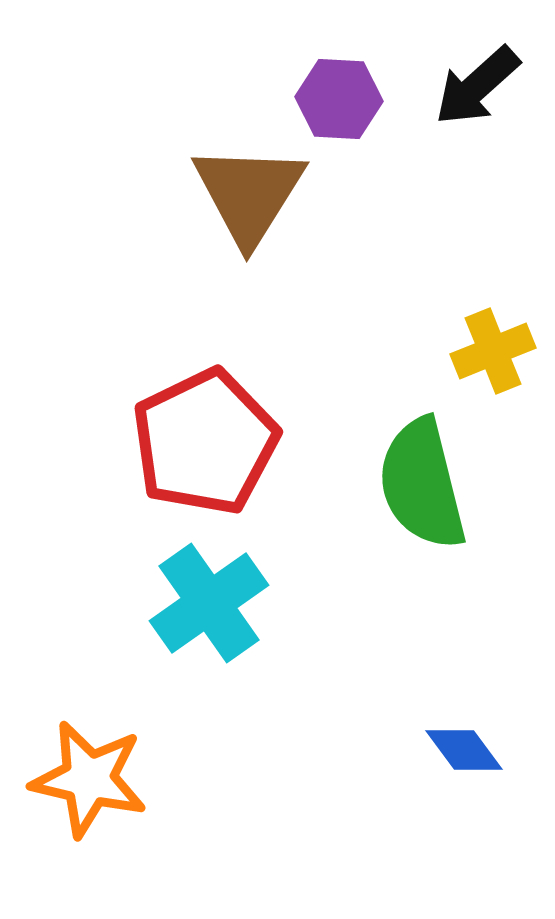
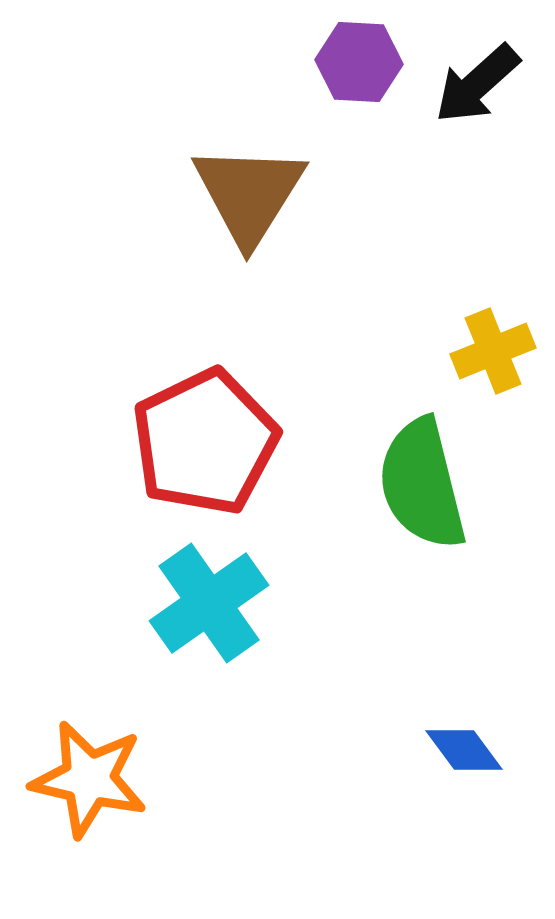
black arrow: moved 2 px up
purple hexagon: moved 20 px right, 37 px up
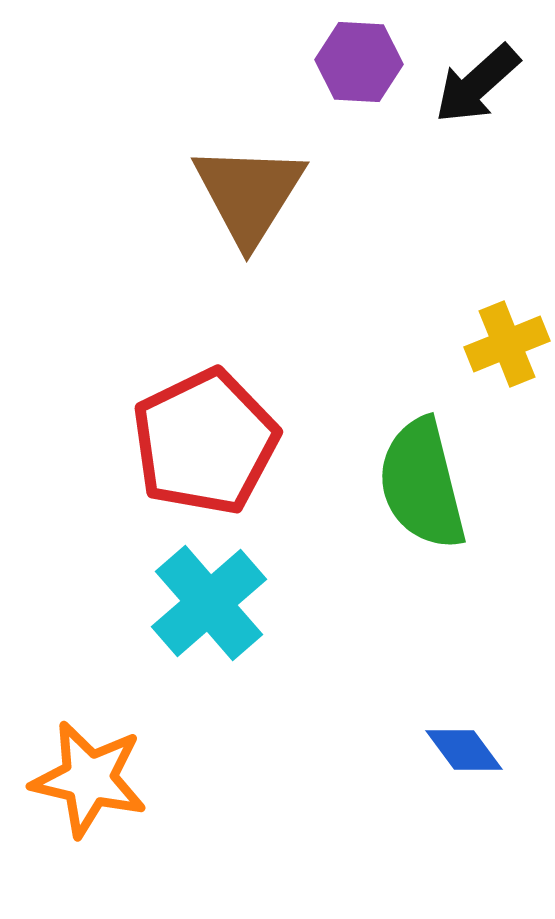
yellow cross: moved 14 px right, 7 px up
cyan cross: rotated 6 degrees counterclockwise
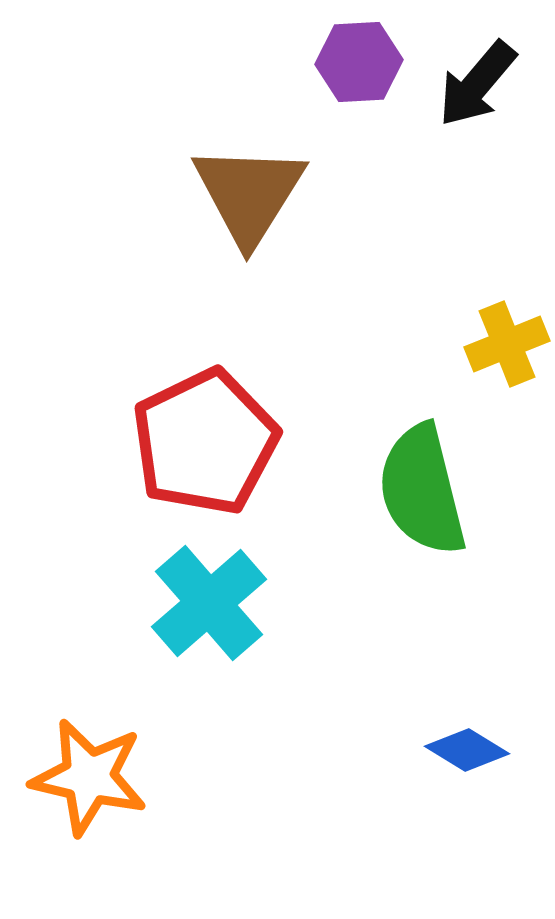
purple hexagon: rotated 6 degrees counterclockwise
black arrow: rotated 8 degrees counterclockwise
green semicircle: moved 6 px down
blue diamond: moved 3 px right; rotated 22 degrees counterclockwise
orange star: moved 2 px up
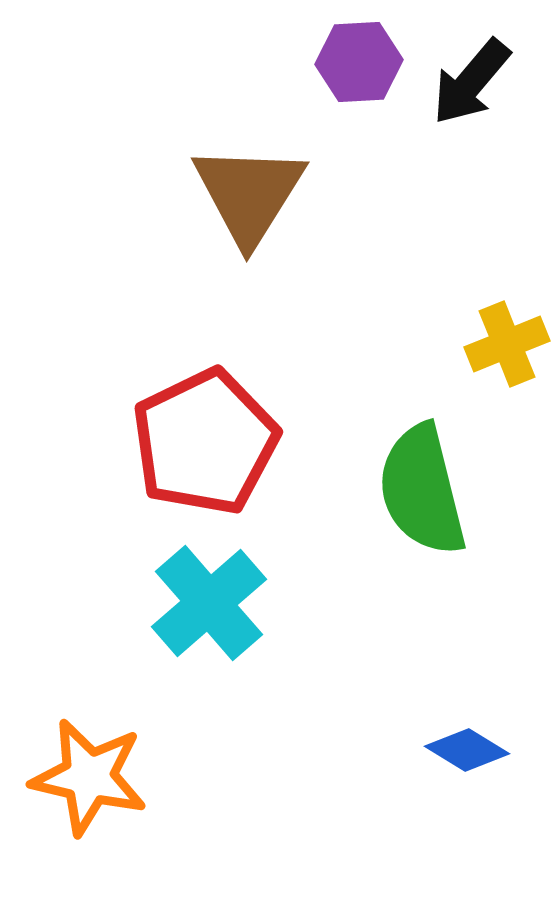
black arrow: moved 6 px left, 2 px up
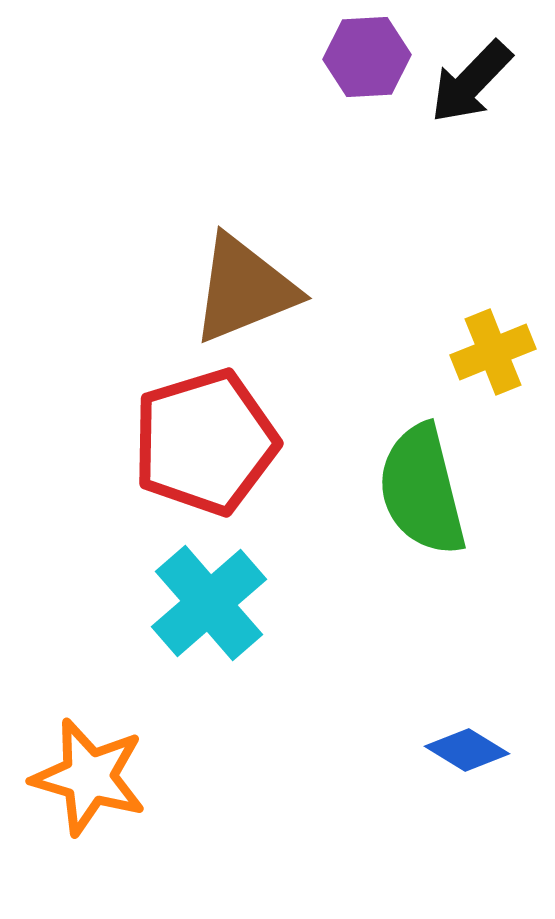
purple hexagon: moved 8 px right, 5 px up
black arrow: rotated 4 degrees clockwise
brown triangle: moved 5 px left, 95 px down; rotated 36 degrees clockwise
yellow cross: moved 14 px left, 8 px down
red pentagon: rotated 9 degrees clockwise
orange star: rotated 3 degrees clockwise
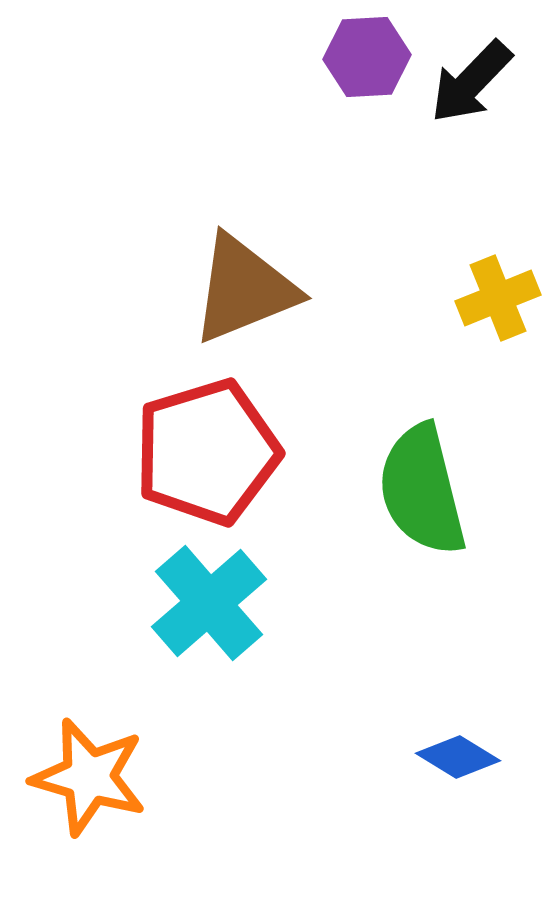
yellow cross: moved 5 px right, 54 px up
red pentagon: moved 2 px right, 10 px down
blue diamond: moved 9 px left, 7 px down
